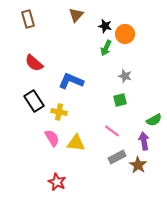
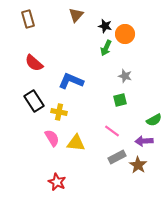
purple arrow: rotated 84 degrees counterclockwise
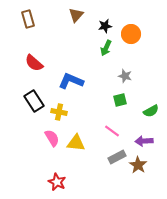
black star: rotated 24 degrees counterclockwise
orange circle: moved 6 px right
green semicircle: moved 3 px left, 9 px up
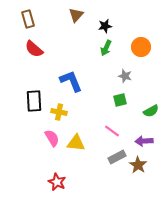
orange circle: moved 10 px right, 13 px down
red semicircle: moved 14 px up
blue L-shape: rotated 45 degrees clockwise
black rectangle: rotated 30 degrees clockwise
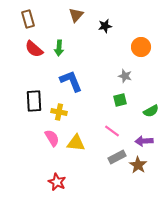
green arrow: moved 47 px left; rotated 21 degrees counterclockwise
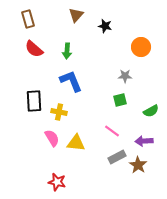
black star: rotated 24 degrees clockwise
green arrow: moved 8 px right, 3 px down
gray star: rotated 16 degrees counterclockwise
red star: rotated 12 degrees counterclockwise
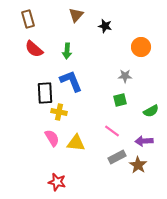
black rectangle: moved 11 px right, 8 px up
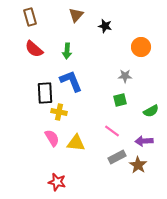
brown rectangle: moved 2 px right, 2 px up
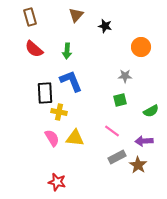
yellow triangle: moved 1 px left, 5 px up
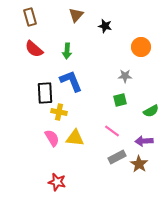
brown star: moved 1 px right, 1 px up
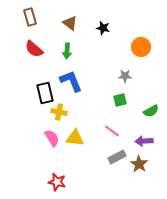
brown triangle: moved 6 px left, 8 px down; rotated 35 degrees counterclockwise
black star: moved 2 px left, 2 px down
black rectangle: rotated 10 degrees counterclockwise
